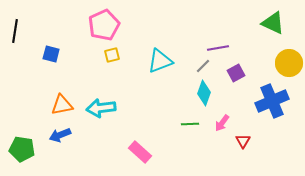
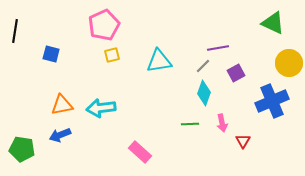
cyan triangle: moved 1 px left; rotated 12 degrees clockwise
pink arrow: rotated 48 degrees counterclockwise
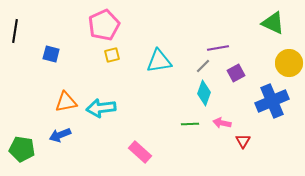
orange triangle: moved 4 px right, 3 px up
pink arrow: rotated 114 degrees clockwise
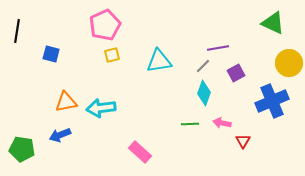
pink pentagon: moved 1 px right
black line: moved 2 px right
